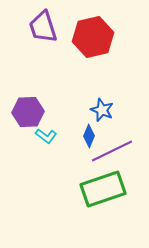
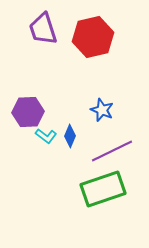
purple trapezoid: moved 2 px down
blue diamond: moved 19 px left
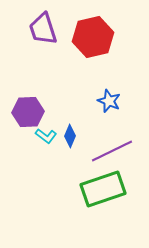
blue star: moved 7 px right, 9 px up
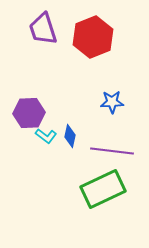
red hexagon: rotated 9 degrees counterclockwise
blue star: moved 3 px right, 1 px down; rotated 25 degrees counterclockwise
purple hexagon: moved 1 px right, 1 px down
blue diamond: rotated 10 degrees counterclockwise
purple line: rotated 33 degrees clockwise
green rectangle: rotated 6 degrees counterclockwise
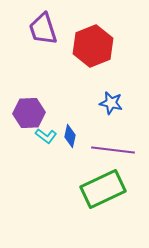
red hexagon: moved 9 px down
blue star: moved 1 px left, 1 px down; rotated 15 degrees clockwise
purple line: moved 1 px right, 1 px up
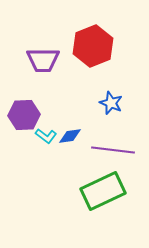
purple trapezoid: moved 31 px down; rotated 72 degrees counterclockwise
blue star: rotated 10 degrees clockwise
purple hexagon: moved 5 px left, 2 px down
blue diamond: rotated 70 degrees clockwise
green rectangle: moved 2 px down
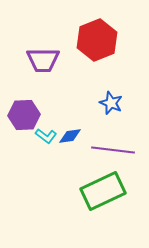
red hexagon: moved 4 px right, 6 px up
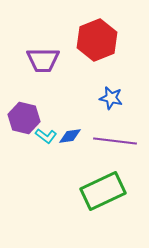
blue star: moved 5 px up; rotated 10 degrees counterclockwise
purple hexagon: moved 3 px down; rotated 16 degrees clockwise
purple line: moved 2 px right, 9 px up
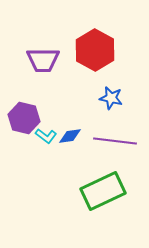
red hexagon: moved 2 px left, 10 px down; rotated 9 degrees counterclockwise
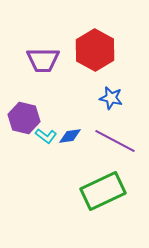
purple line: rotated 21 degrees clockwise
